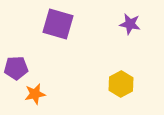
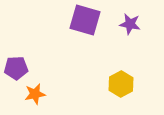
purple square: moved 27 px right, 4 px up
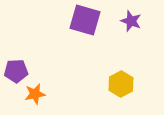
purple star: moved 1 px right, 3 px up; rotated 10 degrees clockwise
purple pentagon: moved 3 px down
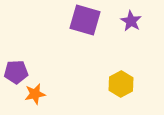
purple star: rotated 10 degrees clockwise
purple pentagon: moved 1 px down
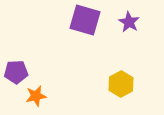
purple star: moved 2 px left, 1 px down
orange star: moved 1 px right, 2 px down
